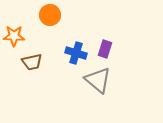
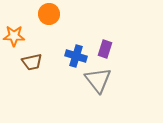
orange circle: moved 1 px left, 1 px up
blue cross: moved 3 px down
gray triangle: rotated 12 degrees clockwise
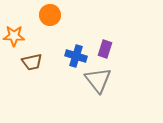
orange circle: moved 1 px right, 1 px down
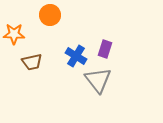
orange star: moved 2 px up
blue cross: rotated 15 degrees clockwise
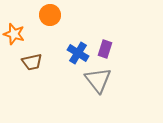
orange star: rotated 15 degrees clockwise
blue cross: moved 2 px right, 3 px up
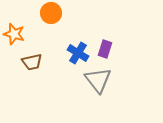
orange circle: moved 1 px right, 2 px up
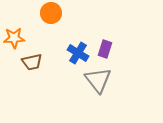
orange star: moved 4 px down; rotated 20 degrees counterclockwise
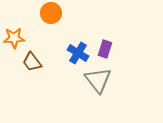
brown trapezoid: rotated 65 degrees clockwise
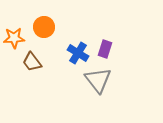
orange circle: moved 7 px left, 14 px down
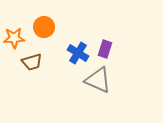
brown trapezoid: rotated 70 degrees counterclockwise
gray triangle: rotated 28 degrees counterclockwise
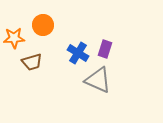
orange circle: moved 1 px left, 2 px up
